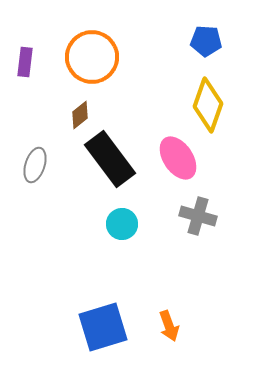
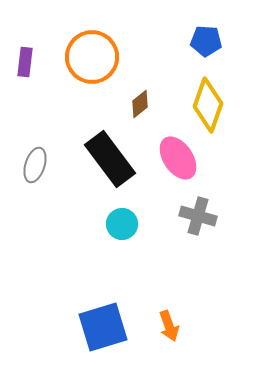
brown diamond: moved 60 px right, 11 px up
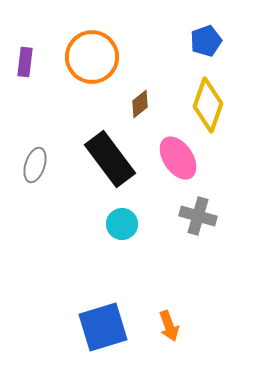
blue pentagon: rotated 24 degrees counterclockwise
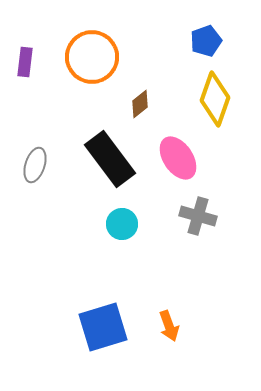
yellow diamond: moved 7 px right, 6 px up
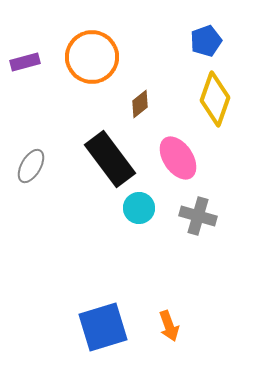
purple rectangle: rotated 68 degrees clockwise
gray ellipse: moved 4 px left, 1 px down; rotated 12 degrees clockwise
cyan circle: moved 17 px right, 16 px up
